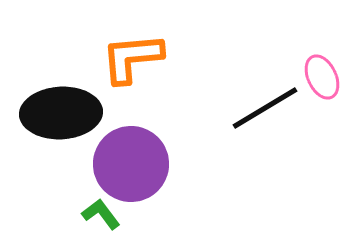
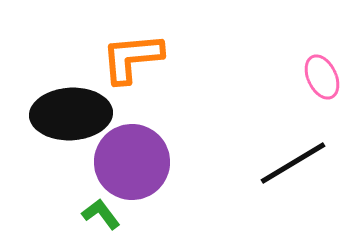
black line: moved 28 px right, 55 px down
black ellipse: moved 10 px right, 1 px down
purple circle: moved 1 px right, 2 px up
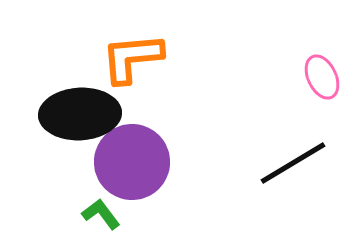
black ellipse: moved 9 px right
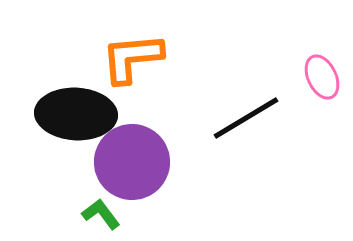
black ellipse: moved 4 px left; rotated 6 degrees clockwise
black line: moved 47 px left, 45 px up
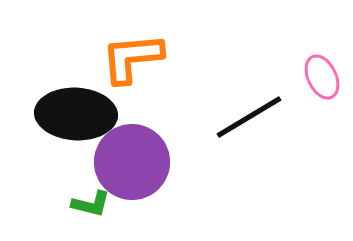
black line: moved 3 px right, 1 px up
green L-shape: moved 10 px left, 10 px up; rotated 141 degrees clockwise
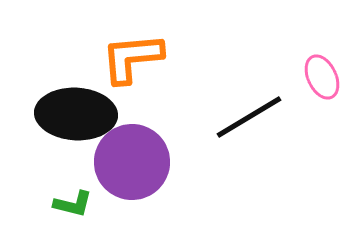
green L-shape: moved 18 px left
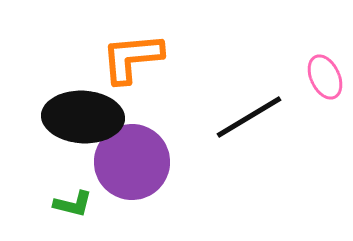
pink ellipse: moved 3 px right
black ellipse: moved 7 px right, 3 px down
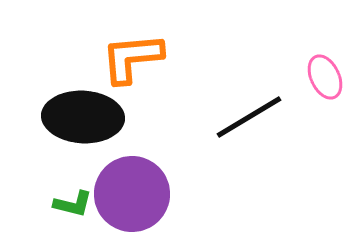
purple circle: moved 32 px down
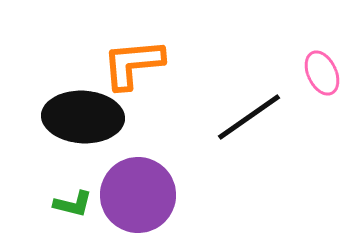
orange L-shape: moved 1 px right, 6 px down
pink ellipse: moved 3 px left, 4 px up
black line: rotated 4 degrees counterclockwise
purple circle: moved 6 px right, 1 px down
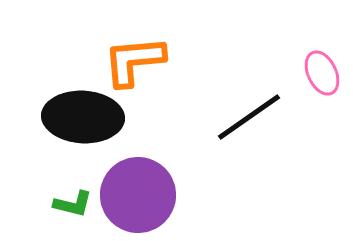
orange L-shape: moved 1 px right, 3 px up
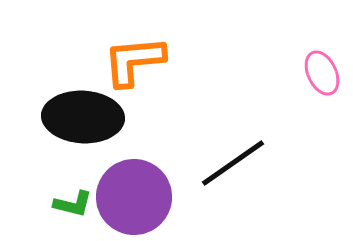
black line: moved 16 px left, 46 px down
purple circle: moved 4 px left, 2 px down
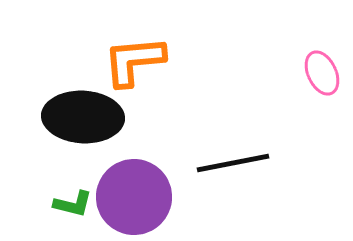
black line: rotated 24 degrees clockwise
